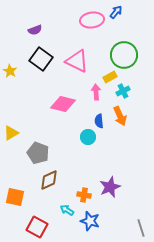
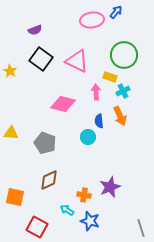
yellow rectangle: rotated 48 degrees clockwise
yellow triangle: rotated 35 degrees clockwise
gray pentagon: moved 7 px right, 10 px up
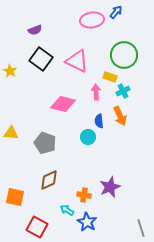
blue star: moved 3 px left, 1 px down; rotated 12 degrees clockwise
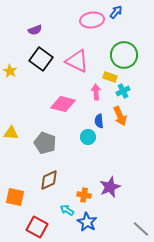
gray line: moved 1 px down; rotated 30 degrees counterclockwise
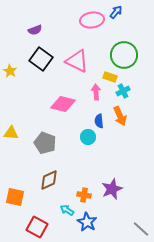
purple star: moved 2 px right, 2 px down
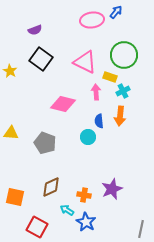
pink triangle: moved 8 px right, 1 px down
orange arrow: rotated 30 degrees clockwise
brown diamond: moved 2 px right, 7 px down
blue star: moved 1 px left
gray line: rotated 60 degrees clockwise
